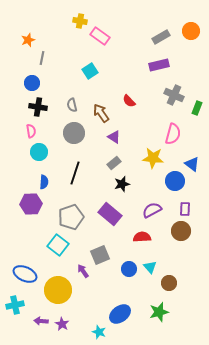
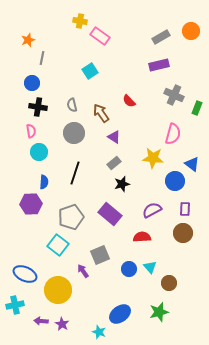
brown circle at (181, 231): moved 2 px right, 2 px down
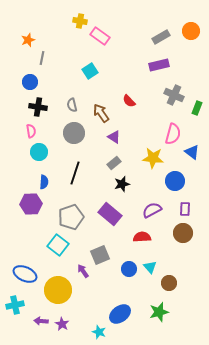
blue circle at (32, 83): moved 2 px left, 1 px up
blue triangle at (192, 164): moved 12 px up
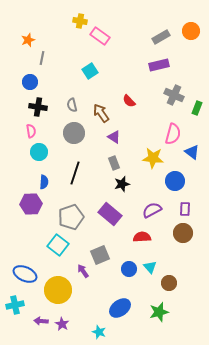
gray rectangle at (114, 163): rotated 72 degrees counterclockwise
blue ellipse at (120, 314): moved 6 px up
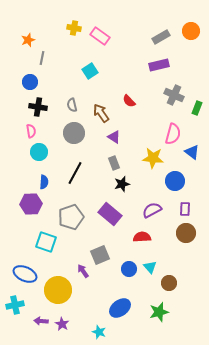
yellow cross at (80, 21): moved 6 px left, 7 px down
black line at (75, 173): rotated 10 degrees clockwise
brown circle at (183, 233): moved 3 px right
cyan square at (58, 245): moved 12 px left, 3 px up; rotated 20 degrees counterclockwise
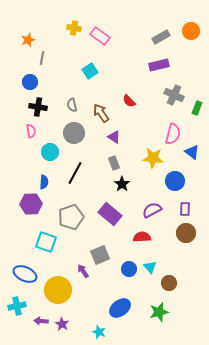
cyan circle at (39, 152): moved 11 px right
black star at (122, 184): rotated 21 degrees counterclockwise
cyan cross at (15, 305): moved 2 px right, 1 px down
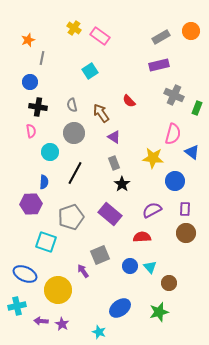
yellow cross at (74, 28): rotated 24 degrees clockwise
blue circle at (129, 269): moved 1 px right, 3 px up
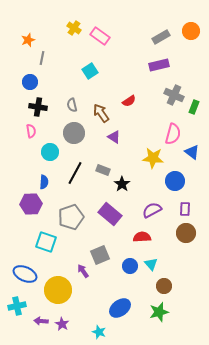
red semicircle at (129, 101): rotated 80 degrees counterclockwise
green rectangle at (197, 108): moved 3 px left, 1 px up
gray rectangle at (114, 163): moved 11 px left, 7 px down; rotated 48 degrees counterclockwise
cyan triangle at (150, 267): moved 1 px right, 3 px up
brown circle at (169, 283): moved 5 px left, 3 px down
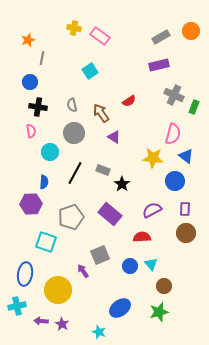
yellow cross at (74, 28): rotated 24 degrees counterclockwise
blue triangle at (192, 152): moved 6 px left, 4 px down
blue ellipse at (25, 274): rotated 75 degrees clockwise
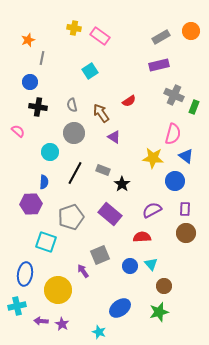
pink semicircle at (31, 131): moved 13 px left; rotated 40 degrees counterclockwise
